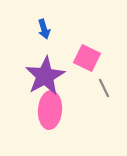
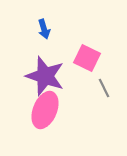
purple star: rotated 24 degrees counterclockwise
pink ellipse: moved 5 px left; rotated 18 degrees clockwise
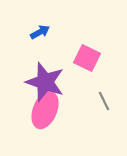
blue arrow: moved 4 px left, 3 px down; rotated 102 degrees counterclockwise
purple star: moved 6 px down
gray line: moved 13 px down
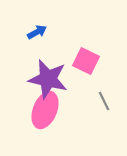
blue arrow: moved 3 px left
pink square: moved 1 px left, 3 px down
purple star: moved 3 px right, 3 px up; rotated 6 degrees counterclockwise
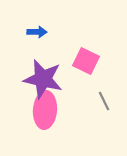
blue arrow: rotated 30 degrees clockwise
purple star: moved 5 px left
pink ellipse: rotated 18 degrees counterclockwise
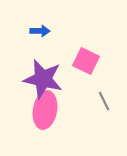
blue arrow: moved 3 px right, 1 px up
pink ellipse: rotated 6 degrees clockwise
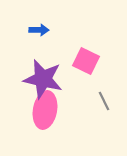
blue arrow: moved 1 px left, 1 px up
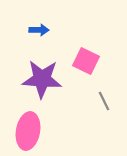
purple star: moved 1 px left; rotated 9 degrees counterclockwise
pink ellipse: moved 17 px left, 21 px down
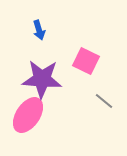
blue arrow: rotated 72 degrees clockwise
gray line: rotated 24 degrees counterclockwise
pink ellipse: moved 16 px up; rotated 24 degrees clockwise
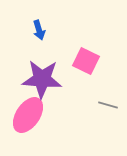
gray line: moved 4 px right, 4 px down; rotated 24 degrees counterclockwise
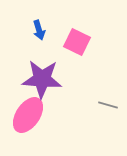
pink square: moved 9 px left, 19 px up
